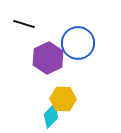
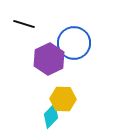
blue circle: moved 4 px left
purple hexagon: moved 1 px right, 1 px down
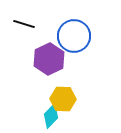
blue circle: moved 7 px up
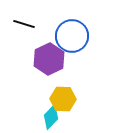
blue circle: moved 2 px left
cyan diamond: moved 1 px down
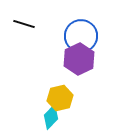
blue circle: moved 9 px right
purple hexagon: moved 30 px right
yellow hexagon: moved 3 px left, 1 px up; rotated 15 degrees counterclockwise
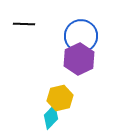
black line: rotated 15 degrees counterclockwise
